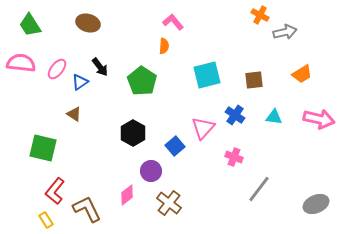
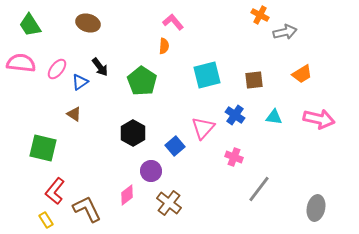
gray ellipse: moved 4 px down; rotated 55 degrees counterclockwise
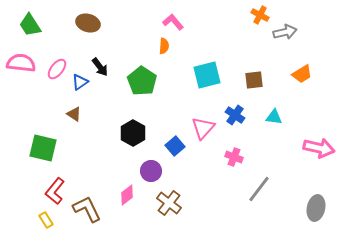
pink arrow: moved 29 px down
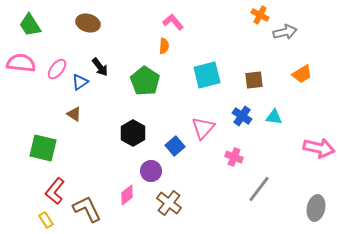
green pentagon: moved 3 px right
blue cross: moved 7 px right, 1 px down
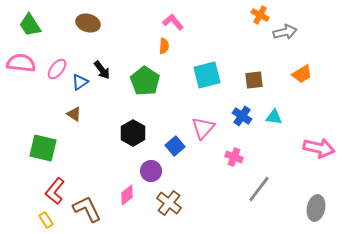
black arrow: moved 2 px right, 3 px down
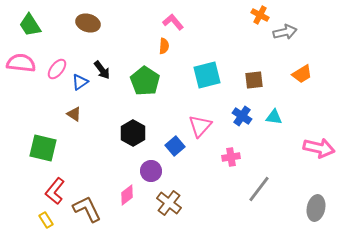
pink triangle: moved 3 px left, 2 px up
pink cross: moved 3 px left; rotated 30 degrees counterclockwise
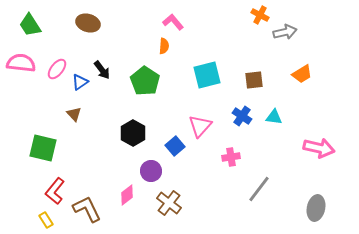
brown triangle: rotated 14 degrees clockwise
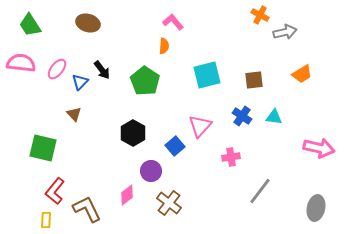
blue triangle: rotated 12 degrees counterclockwise
gray line: moved 1 px right, 2 px down
yellow rectangle: rotated 35 degrees clockwise
